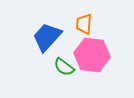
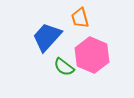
orange trapezoid: moved 4 px left, 6 px up; rotated 20 degrees counterclockwise
pink hexagon: rotated 16 degrees clockwise
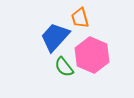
blue trapezoid: moved 8 px right
green semicircle: rotated 15 degrees clockwise
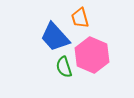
blue trapezoid: rotated 84 degrees counterclockwise
green semicircle: rotated 20 degrees clockwise
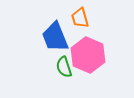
blue trapezoid: rotated 20 degrees clockwise
pink hexagon: moved 4 px left
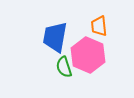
orange trapezoid: moved 19 px right, 8 px down; rotated 10 degrees clockwise
blue trapezoid: rotated 32 degrees clockwise
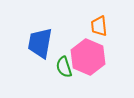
blue trapezoid: moved 15 px left, 6 px down
pink hexagon: moved 2 px down
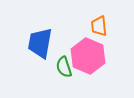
pink hexagon: moved 1 px up
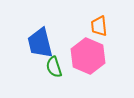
blue trapezoid: rotated 24 degrees counterclockwise
green semicircle: moved 10 px left
